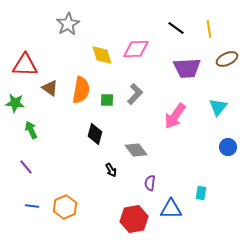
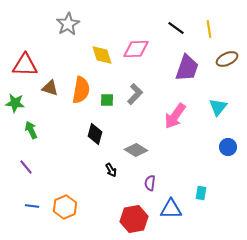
purple trapezoid: rotated 68 degrees counterclockwise
brown triangle: rotated 18 degrees counterclockwise
gray diamond: rotated 20 degrees counterclockwise
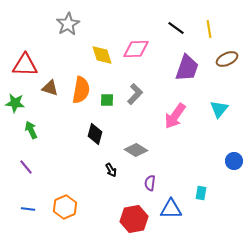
cyan triangle: moved 1 px right, 2 px down
blue circle: moved 6 px right, 14 px down
blue line: moved 4 px left, 3 px down
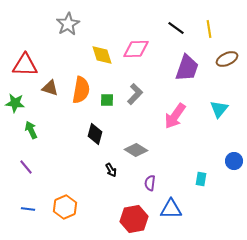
cyan rectangle: moved 14 px up
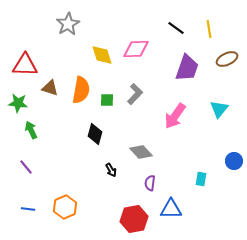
green star: moved 3 px right
gray diamond: moved 5 px right, 2 px down; rotated 15 degrees clockwise
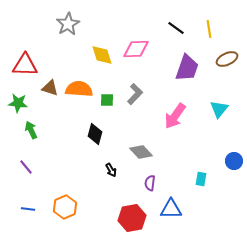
orange semicircle: moved 2 px left, 1 px up; rotated 96 degrees counterclockwise
red hexagon: moved 2 px left, 1 px up
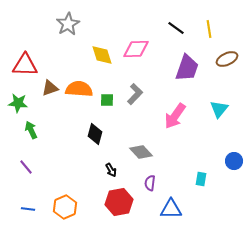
brown triangle: rotated 36 degrees counterclockwise
red hexagon: moved 13 px left, 16 px up
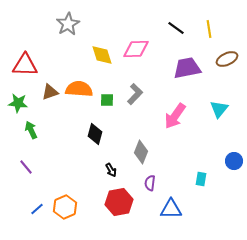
purple trapezoid: rotated 120 degrees counterclockwise
brown triangle: moved 4 px down
gray diamond: rotated 65 degrees clockwise
blue line: moved 9 px right; rotated 48 degrees counterclockwise
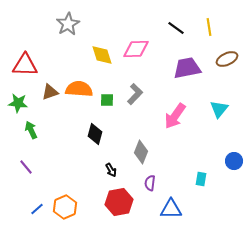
yellow line: moved 2 px up
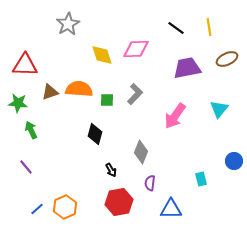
cyan rectangle: rotated 24 degrees counterclockwise
